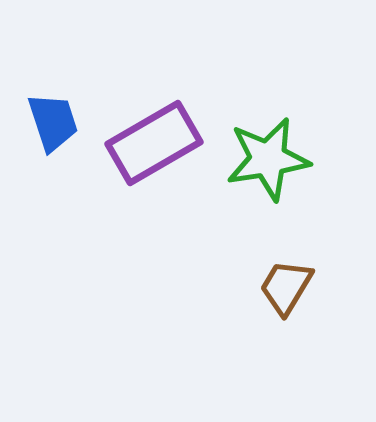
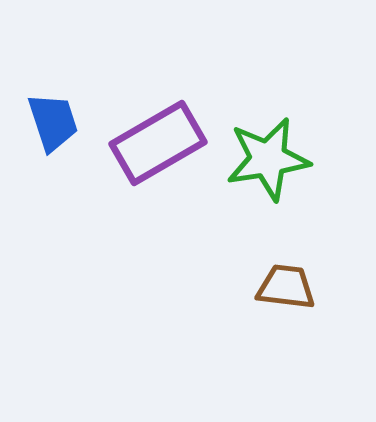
purple rectangle: moved 4 px right
brown trapezoid: rotated 66 degrees clockwise
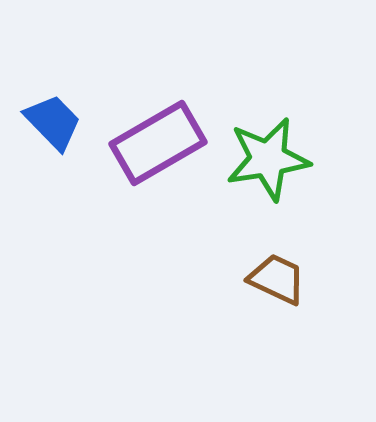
blue trapezoid: rotated 26 degrees counterclockwise
brown trapezoid: moved 9 px left, 8 px up; rotated 18 degrees clockwise
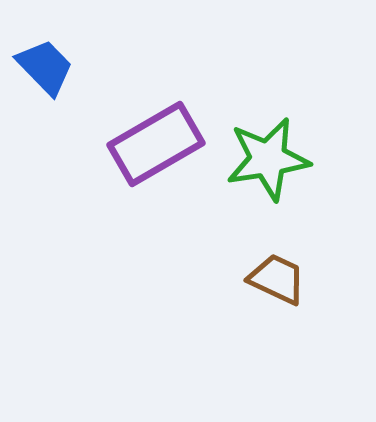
blue trapezoid: moved 8 px left, 55 px up
purple rectangle: moved 2 px left, 1 px down
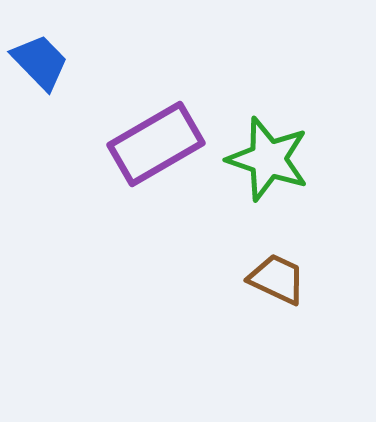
blue trapezoid: moved 5 px left, 5 px up
green star: rotated 28 degrees clockwise
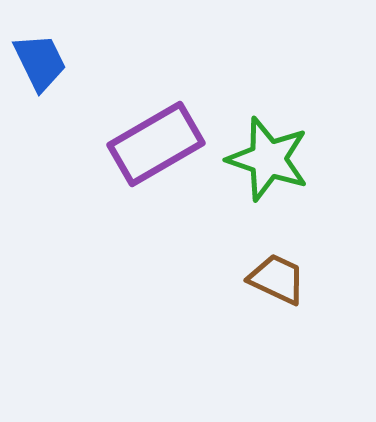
blue trapezoid: rotated 18 degrees clockwise
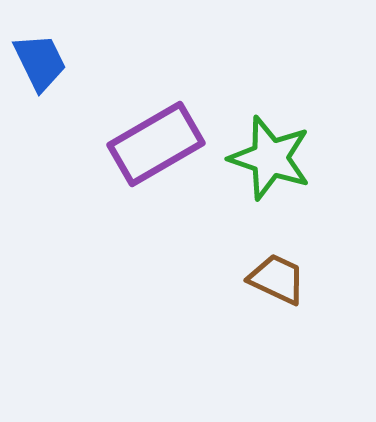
green star: moved 2 px right, 1 px up
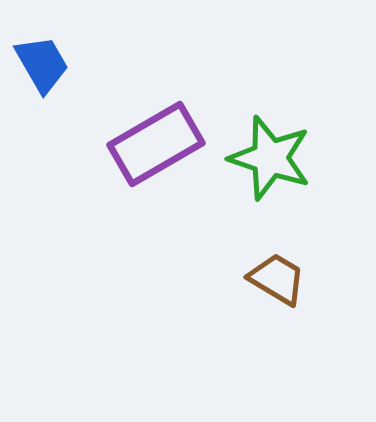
blue trapezoid: moved 2 px right, 2 px down; rotated 4 degrees counterclockwise
brown trapezoid: rotated 6 degrees clockwise
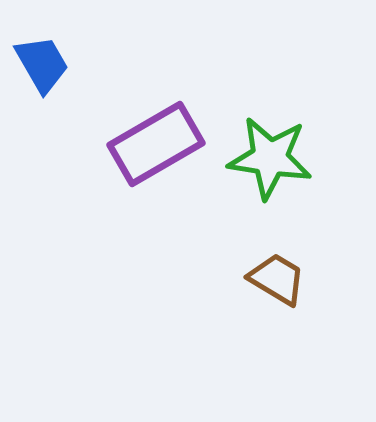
green star: rotated 10 degrees counterclockwise
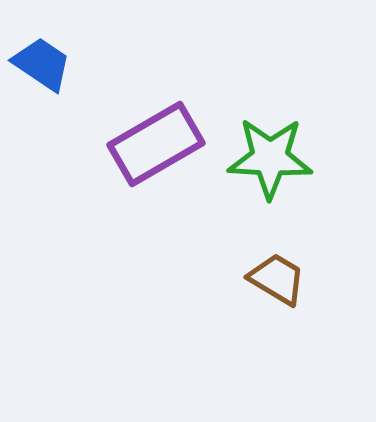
blue trapezoid: rotated 26 degrees counterclockwise
green star: rotated 6 degrees counterclockwise
